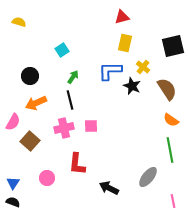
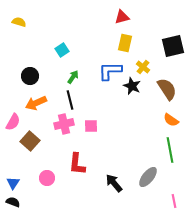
pink cross: moved 4 px up
black arrow: moved 5 px right, 5 px up; rotated 24 degrees clockwise
pink line: moved 1 px right
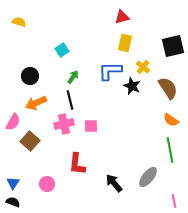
brown semicircle: moved 1 px right, 1 px up
pink circle: moved 6 px down
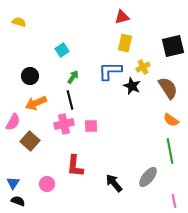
yellow cross: rotated 24 degrees clockwise
green line: moved 1 px down
red L-shape: moved 2 px left, 2 px down
black semicircle: moved 5 px right, 1 px up
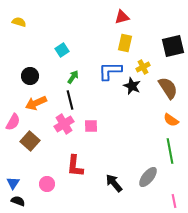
pink cross: rotated 18 degrees counterclockwise
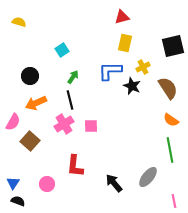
green line: moved 1 px up
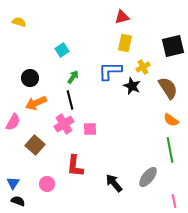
black circle: moved 2 px down
pink square: moved 1 px left, 3 px down
brown square: moved 5 px right, 4 px down
